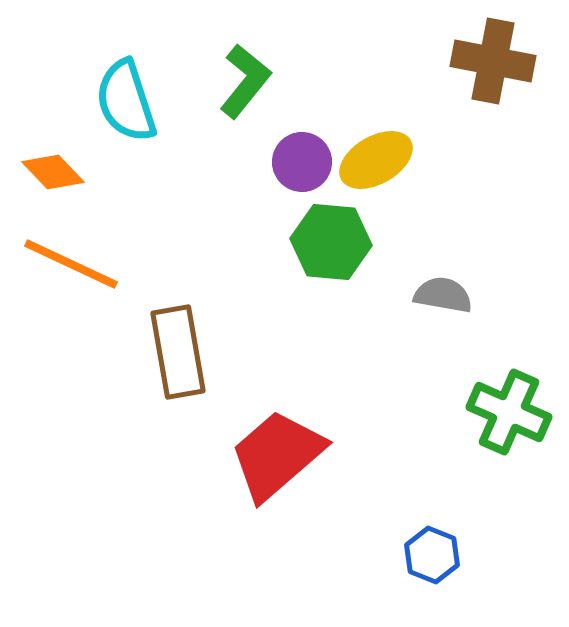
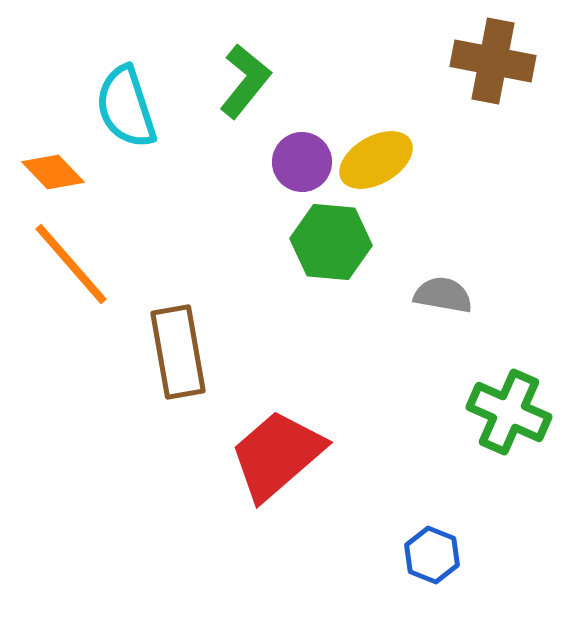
cyan semicircle: moved 6 px down
orange line: rotated 24 degrees clockwise
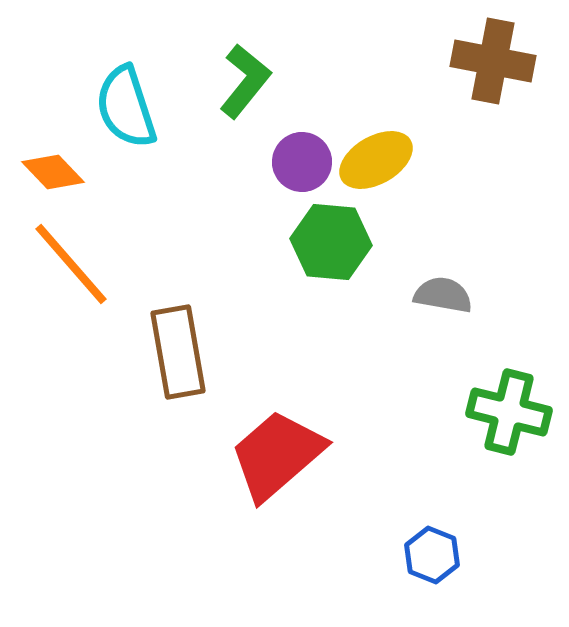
green cross: rotated 10 degrees counterclockwise
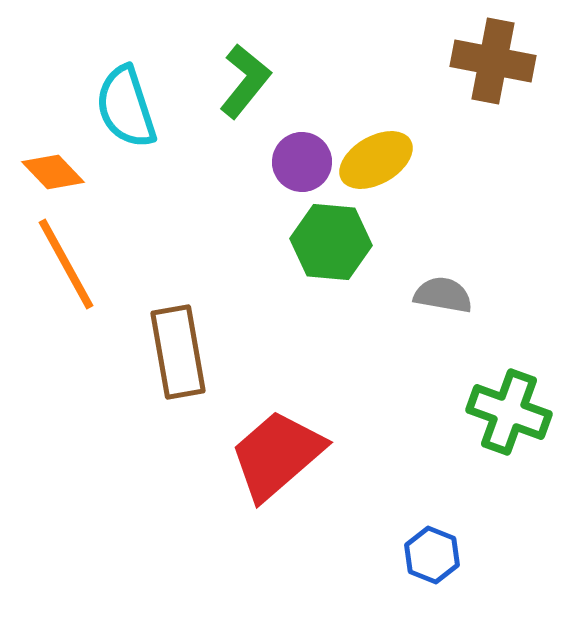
orange line: moved 5 px left; rotated 12 degrees clockwise
green cross: rotated 6 degrees clockwise
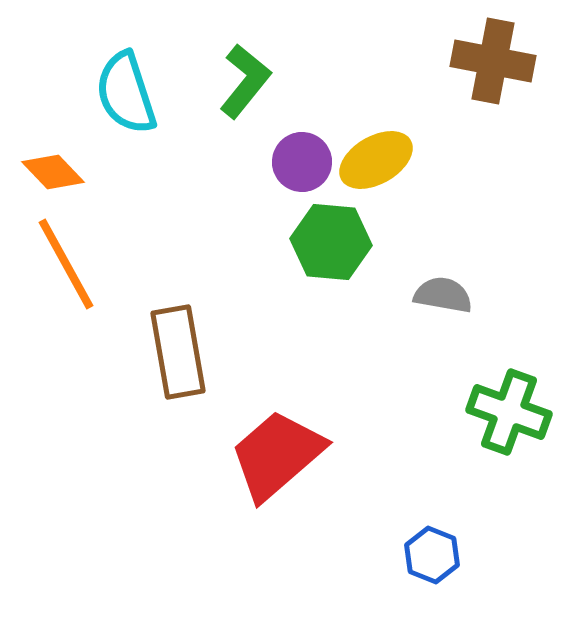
cyan semicircle: moved 14 px up
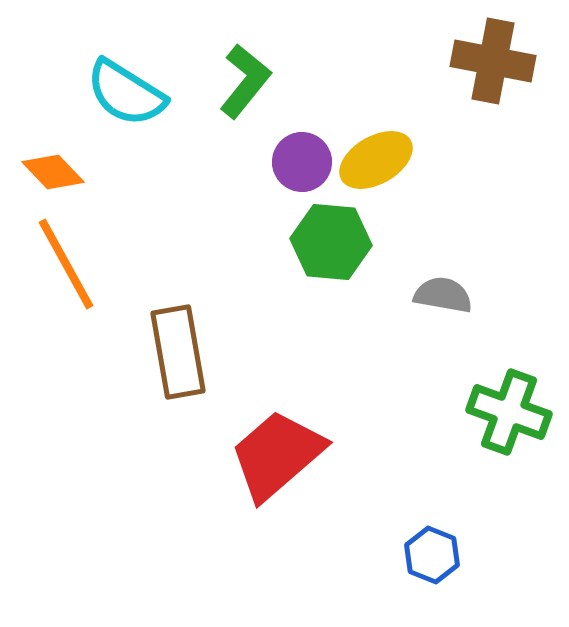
cyan semicircle: rotated 40 degrees counterclockwise
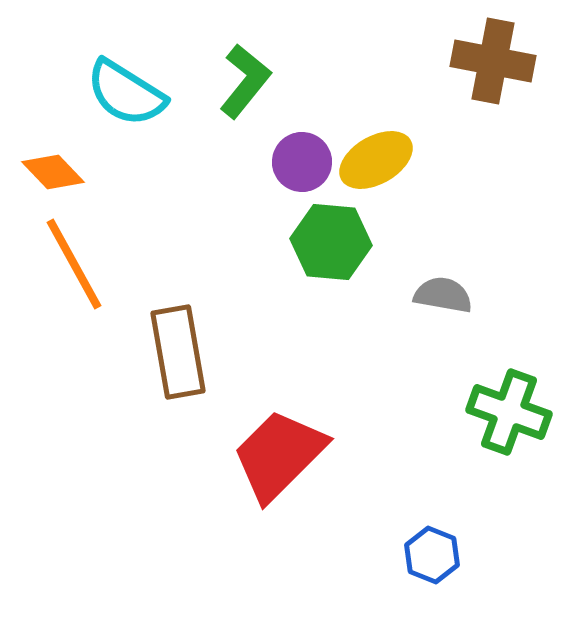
orange line: moved 8 px right
red trapezoid: moved 2 px right; rotated 4 degrees counterclockwise
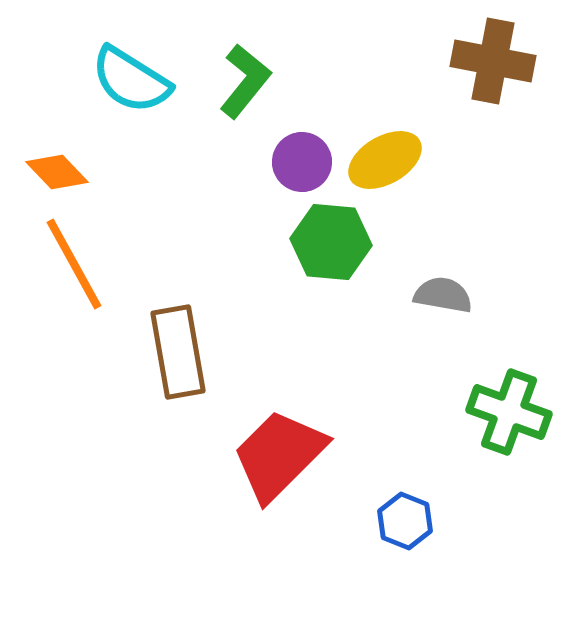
cyan semicircle: moved 5 px right, 13 px up
yellow ellipse: moved 9 px right
orange diamond: moved 4 px right
blue hexagon: moved 27 px left, 34 px up
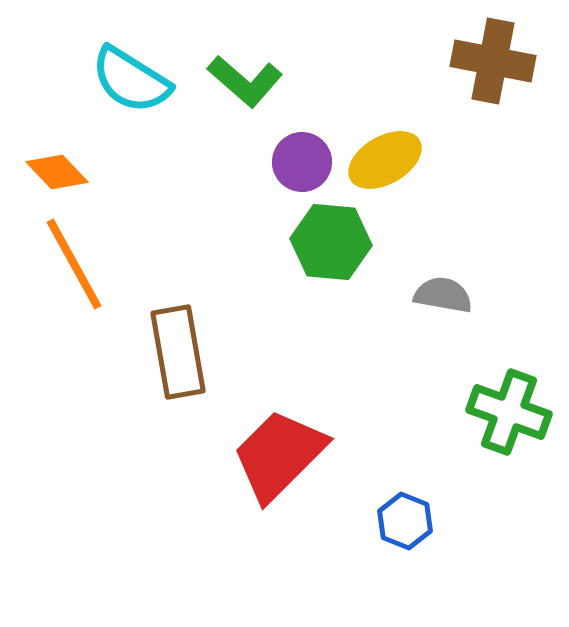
green L-shape: rotated 92 degrees clockwise
